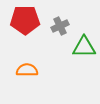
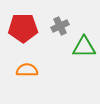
red pentagon: moved 2 px left, 8 px down
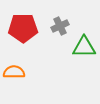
orange semicircle: moved 13 px left, 2 px down
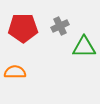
orange semicircle: moved 1 px right
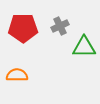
orange semicircle: moved 2 px right, 3 px down
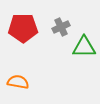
gray cross: moved 1 px right, 1 px down
orange semicircle: moved 1 px right, 7 px down; rotated 10 degrees clockwise
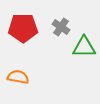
gray cross: rotated 30 degrees counterclockwise
orange semicircle: moved 5 px up
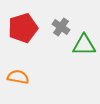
red pentagon: rotated 16 degrees counterclockwise
green triangle: moved 2 px up
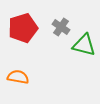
green triangle: rotated 15 degrees clockwise
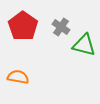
red pentagon: moved 2 px up; rotated 20 degrees counterclockwise
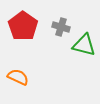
gray cross: rotated 18 degrees counterclockwise
orange semicircle: rotated 15 degrees clockwise
